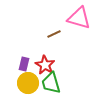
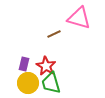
red star: moved 1 px right, 1 px down
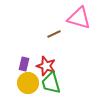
red star: rotated 12 degrees counterclockwise
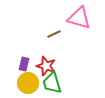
green trapezoid: moved 1 px right
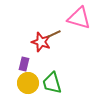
red star: moved 5 px left, 24 px up
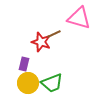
green trapezoid: rotated 95 degrees counterclockwise
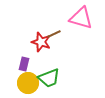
pink triangle: moved 2 px right
green trapezoid: moved 3 px left, 5 px up
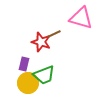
green trapezoid: moved 5 px left, 3 px up
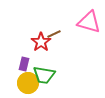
pink triangle: moved 8 px right, 4 px down
red star: rotated 18 degrees clockwise
green trapezoid: rotated 30 degrees clockwise
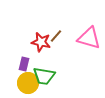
pink triangle: moved 16 px down
brown line: moved 2 px right, 2 px down; rotated 24 degrees counterclockwise
red star: rotated 24 degrees counterclockwise
green trapezoid: moved 1 px down
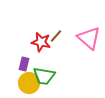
pink triangle: rotated 25 degrees clockwise
yellow circle: moved 1 px right
